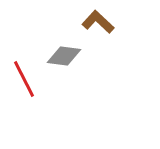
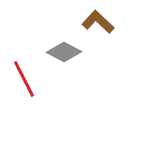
gray diamond: moved 4 px up; rotated 20 degrees clockwise
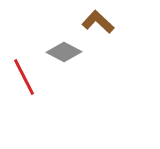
red line: moved 2 px up
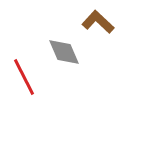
gray diamond: rotated 40 degrees clockwise
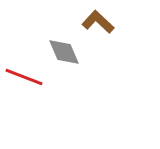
red line: rotated 42 degrees counterclockwise
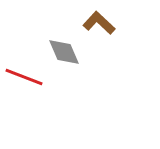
brown L-shape: moved 1 px right, 1 px down
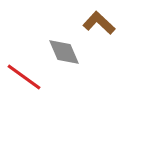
red line: rotated 15 degrees clockwise
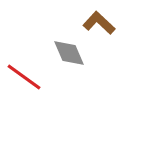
gray diamond: moved 5 px right, 1 px down
